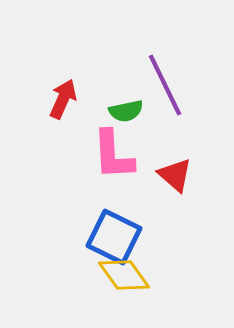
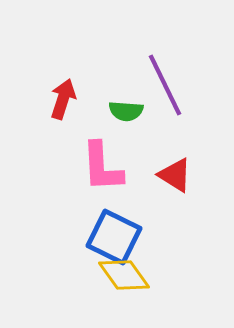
red arrow: rotated 6 degrees counterclockwise
green semicircle: rotated 16 degrees clockwise
pink L-shape: moved 11 px left, 12 px down
red triangle: rotated 9 degrees counterclockwise
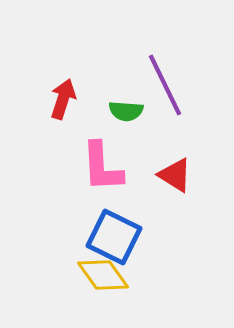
yellow diamond: moved 21 px left
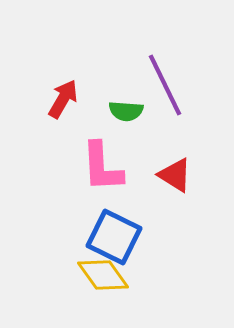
red arrow: rotated 12 degrees clockwise
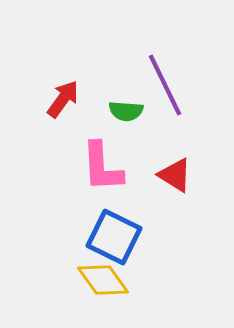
red arrow: rotated 6 degrees clockwise
yellow diamond: moved 5 px down
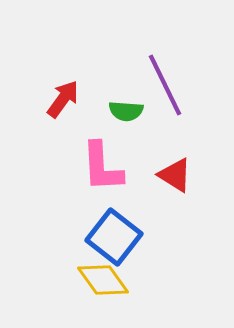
blue square: rotated 12 degrees clockwise
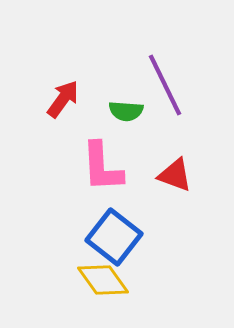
red triangle: rotated 12 degrees counterclockwise
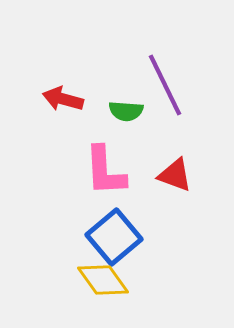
red arrow: rotated 111 degrees counterclockwise
pink L-shape: moved 3 px right, 4 px down
blue square: rotated 12 degrees clockwise
